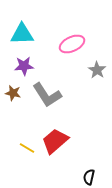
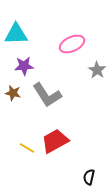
cyan triangle: moved 6 px left
red trapezoid: rotated 12 degrees clockwise
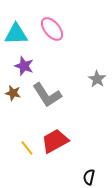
pink ellipse: moved 20 px left, 15 px up; rotated 75 degrees clockwise
purple star: rotated 24 degrees clockwise
gray star: moved 9 px down
yellow line: rotated 21 degrees clockwise
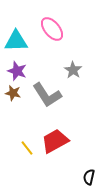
cyan triangle: moved 7 px down
purple star: moved 7 px left, 5 px down
gray star: moved 24 px left, 9 px up
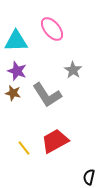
yellow line: moved 3 px left
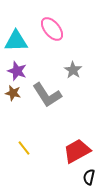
red trapezoid: moved 22 px right, 10 px down
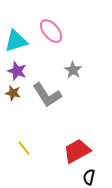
pink ellipse: moved 1 px left, 2 px down
cyan triangle: rotated 15 degrees counterclockwise
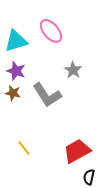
purple star: moved 1 px left
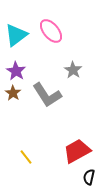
cyan triangle: moved 6 px up; rotated 20 degrees counterclockwise
purple star: rotated 12 degrees clockwise
brown star: rotated 21 degrees clockwise
yellow line: moved 2 px right, 9 px down
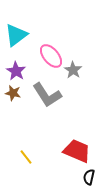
pink ellipse: moved 25 px down
brown star: rotated 21 degrees counterclockwise
red trapezoid: rotated 52 degrees clockwise
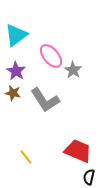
gray L-shape: moved 2 px left, 5 px down
red trapezoid: moved 1 px right
